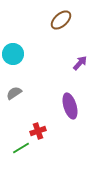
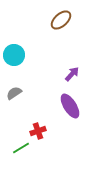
cyan circle: moved 1 px right, 1 px down
purple arrow: moved 8 px left, 11 px down
purple ellipse: rotated 15 degrees counterclockwise
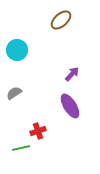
cyan circle: moved 3 px right, 5 px up
green line: rotated 18 degrees clockwise
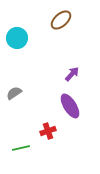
cyan circle: moved 12 px up
red cross: moved 10 px right
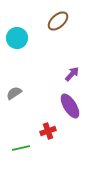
brown ellipse: moved 3 px left, 1 px down
